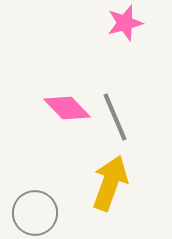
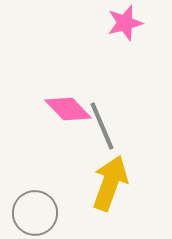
pink diamond: moved 1 px right, 1 px down
gray line: moved 13 px left, 9 px down
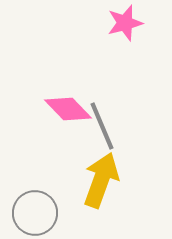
yellow arrow: moved 9 px left, 3 px up
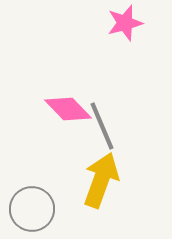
gray circle: moved 3 px left, 4 px up
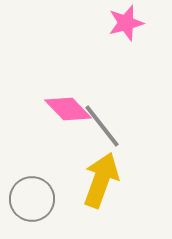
pink star: moved 1 px right
gray line: rotated 15 degrees counterclockwise
gray circle: moved 10 px up
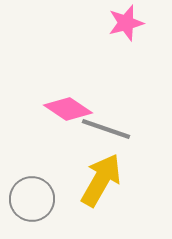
pink diamond: rotated 12 degrees counterclockwise
gray line: moved 4 px right, 3 px down; rotated 33 degrees counterclockwise
yellow arrow: rotated 10 degrees clockwise
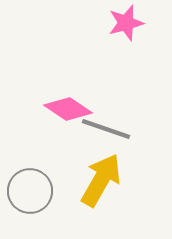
gray circle: moved 2 px left, 8 px up
